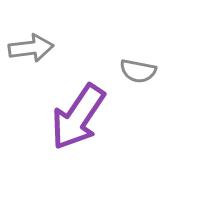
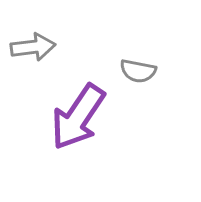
gray arrow: moved 2 px right, 1 px up
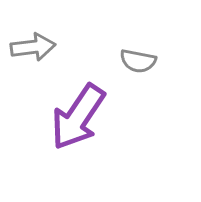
gray semicircle: moved 10 px up
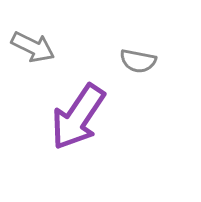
gray arrow: rotated 33 degrees clockwise
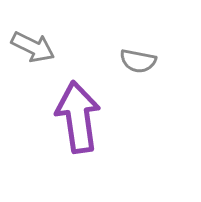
purple arrow: rotated 138 degrees clockwise
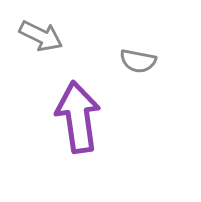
gray arrow: moved 8 px right, 11 px up
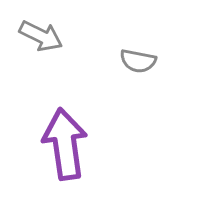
purple arrow: moved 13 px left, 27 px down
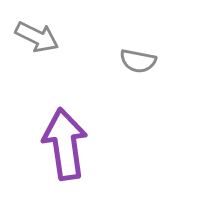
gray arrow: moved 4 px left, 1 px down
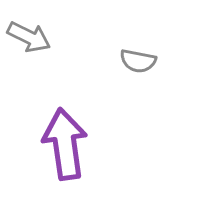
gray arrow: moved 8 px left
